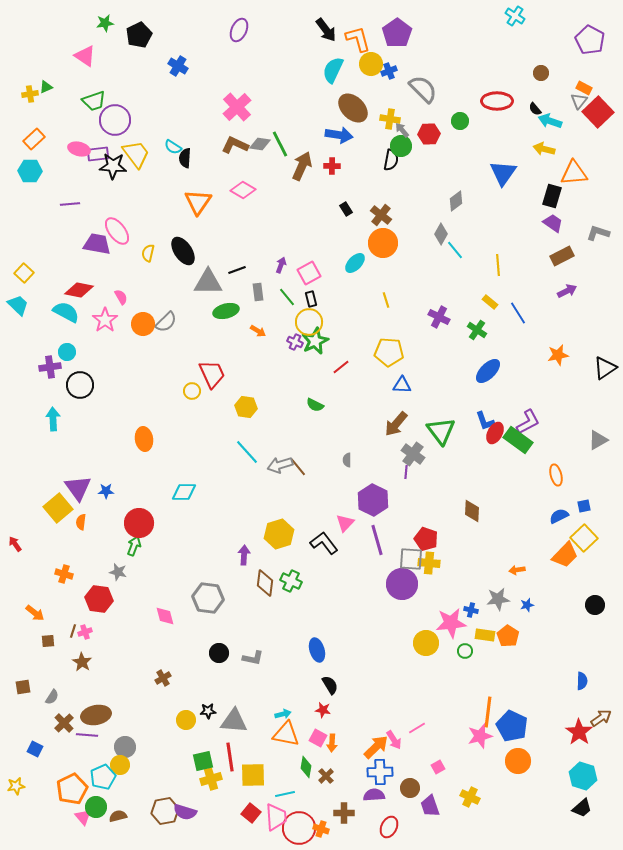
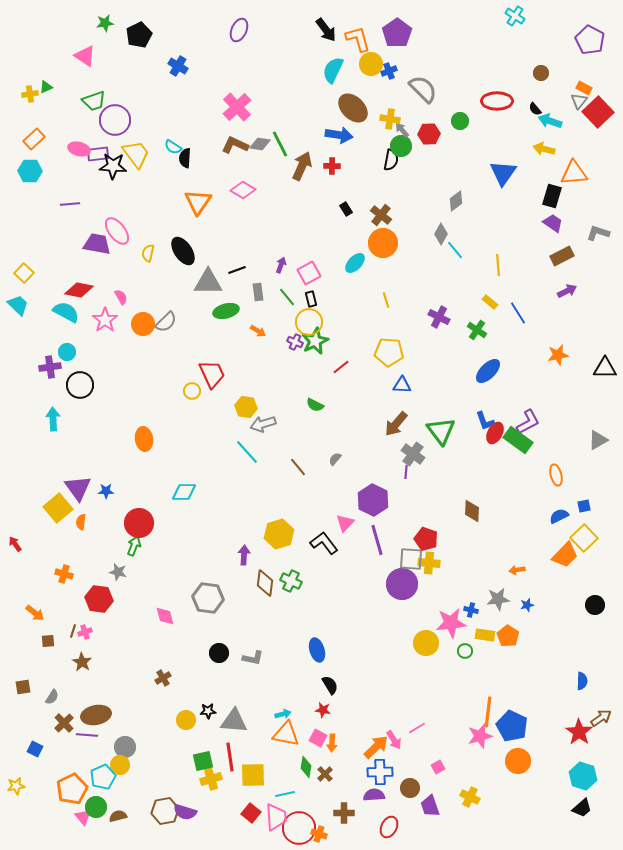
black triangle at (605, 368): rotated 35 degrees clockwise
gray semicircle at (347, 460): moved 12 px left, 1 px up; rotated 40 degrees clockwise
gray arrow at (280, 465): moved 17 px left, 41 px up
brown cross at (326, 776): moved 1 px left, 2 px up
orange cross at (321, 829): moved 2 px left, 5 px down
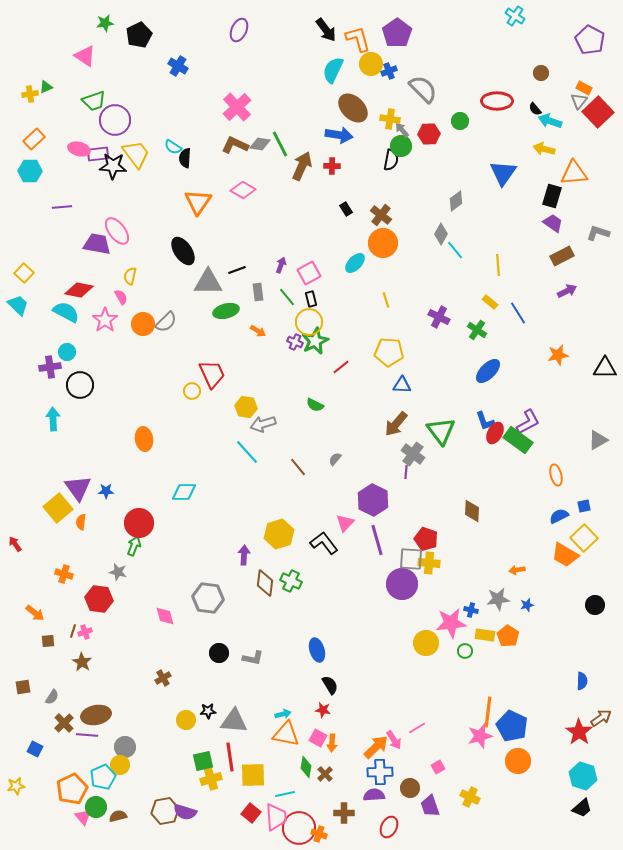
purple line at (70, 204): moved 8 px left, 3 px down
yellow semicircle at (148, 253): moved 18 px left, 23 px down
orange trapezoid at (565, 555): rotated 76 degrees clockwise
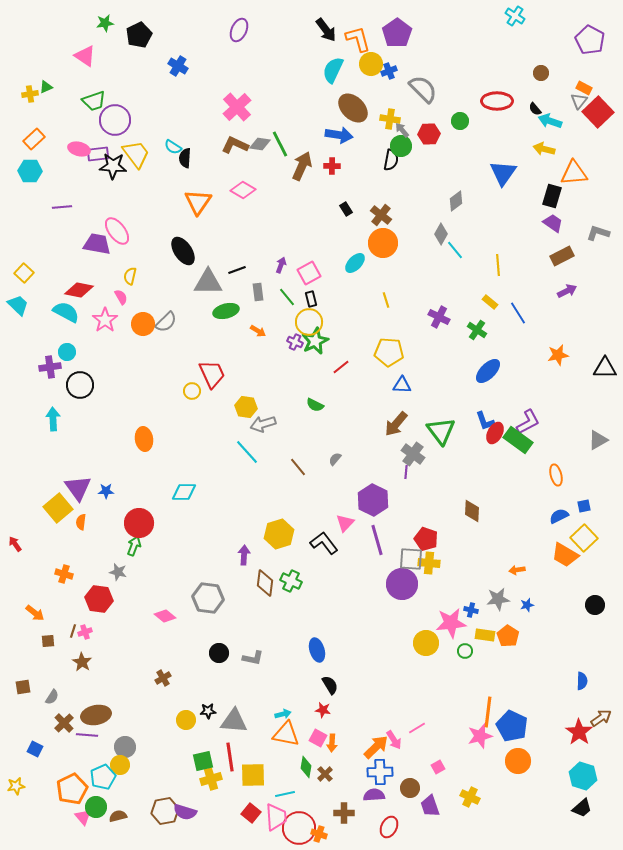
pink diamond at (165, 616): rotated 35 degrees counterclockwise
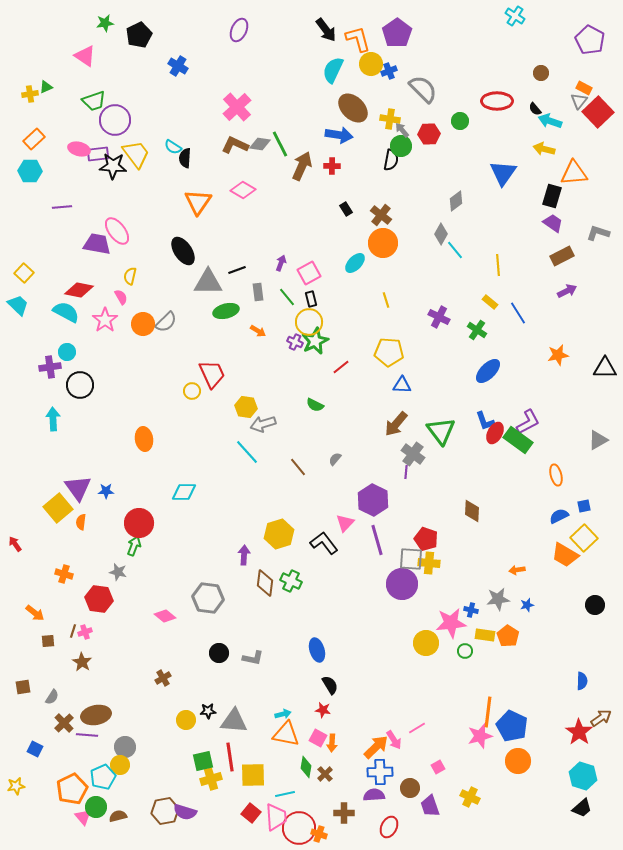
purple arrow at (281, 265): moved 2 px up
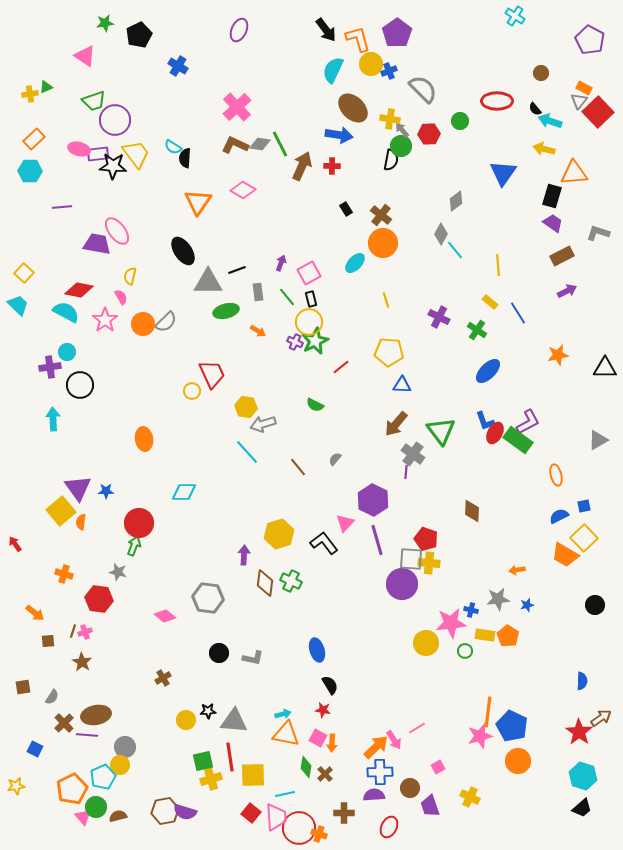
yellow square at (58, 508): moved 3 px right, 3 px down
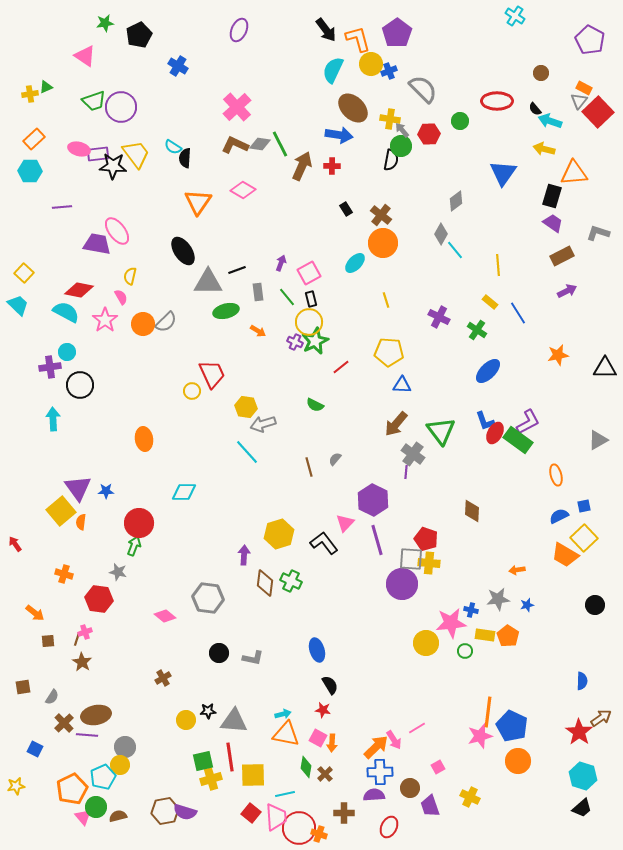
purple circle at (115, 120): moved 6 px right, 13 px up
brown line at (298, 467): moved 11 px right; rotated 24 degrees clockwise
brown line at (73, 631): moved 4 px right, 8 px down
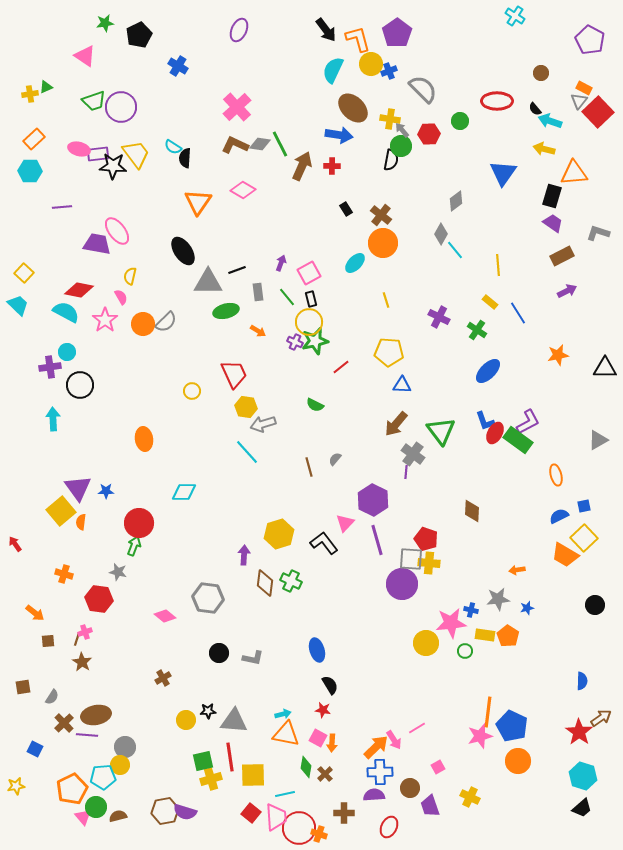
green star at (315, 341): rotated 12 degrees clockwise
red trapezoid at (212, 374): moved 22 px right
blue star at (527, 605): moved 3 px down
cyan pentagon at (103, 777): rotated 20 degrees clockwise
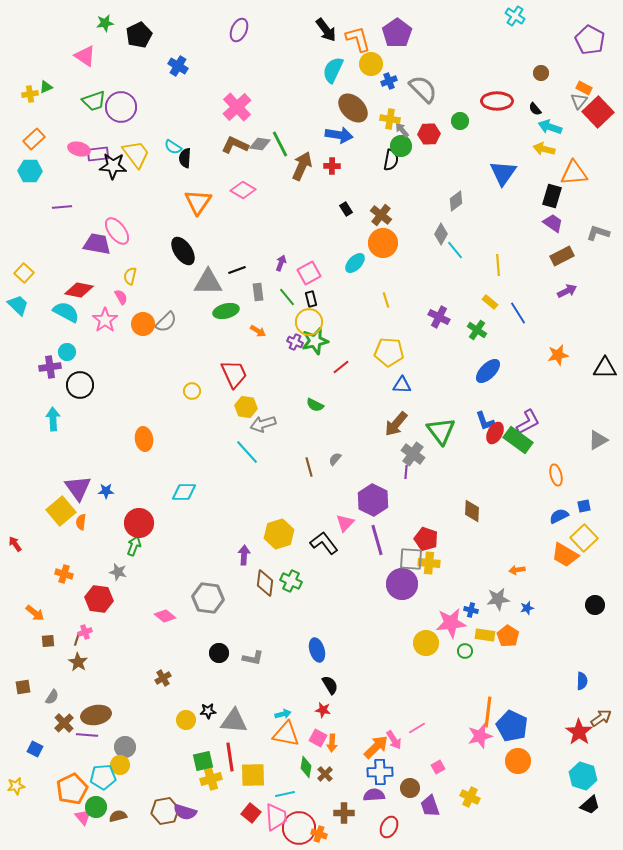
blue cross at (389, 71): moved 10 px down
cyan arrow at (550, 121): moved 6 px down
brown star at (82, 662): moved 4 px left
black trapezoid at (582, 808): moved 8 px right, 3 px up
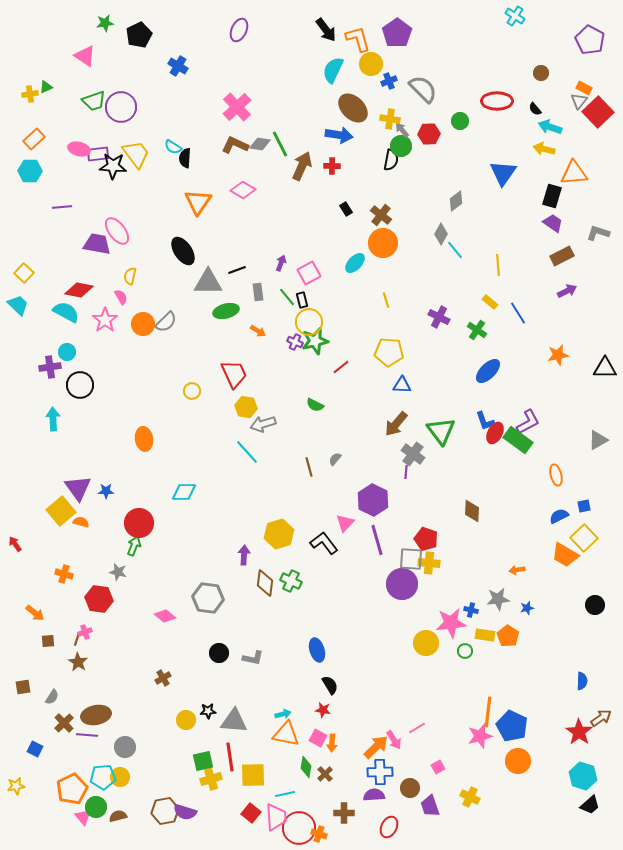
black rectangle at (311, 299): moved 9 px left, 1 px down
orange semicircle at (81, 522): rotated 98 degrees clockwise
yellow circle at (120, 765): moved 12 px down
